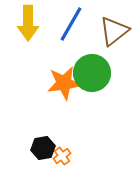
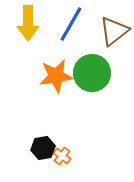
orange star: moved 8 px left, 7 px up
orange cross: rotated 18 degrees counterclockwise
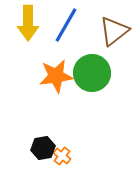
blue line: moved 5 px left, 1 px down
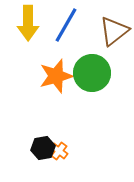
orange star: rotated 8 degrees counterclockwise
orange cross: moved 3 px left, 5 px up
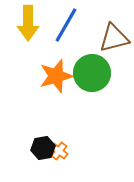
brown triangle: moved 7 px down; rotated 24 degrees clockwise
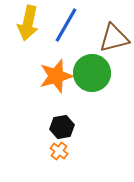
yellow arrow: rotated 12 degrees clockwise
black hexagon: moved 19 px right, 21 px up
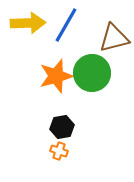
yellow arrow: rotated 104 degrees counterclockwise
orange cross: rotated 18 degrees counterclockwise
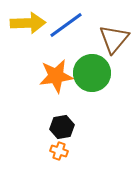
blue line: rotated 24 degrees clockwise
brown triangle: moved 1 px down; rotated 36 degrees counterclockwise
orange star: rotated 8 degrees clockwise
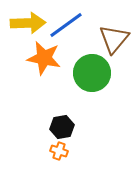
orange star: moved 12 px left, 18 px up; rotated 20 degrees clockwise
